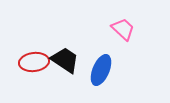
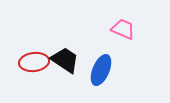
pink trapezoid: rotated 20 degrees counterclockwise
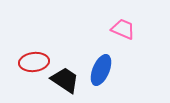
black trapezoid: moved 20 px down
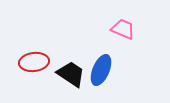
black trapezoid: moved 6 px right, 6 px up
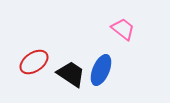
pink trapezoid: rotated 15 degrees clockwise
red ellipse: rotated 28 degrees counterclockwise
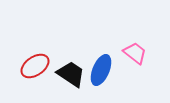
pink trapezoid: moved 12 px right, 24 px down
red ellipse: moved 1 px right, 4 px down
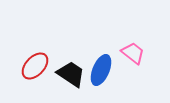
pink trapezoid: moved 2 px left
red ellipse: rotated 12 degrees counterclockwise
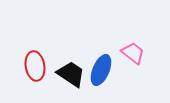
red ellipse: rotated 52 degrees counterclockwise
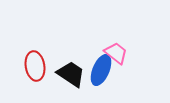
pink trapezoid: moved 17 px left
